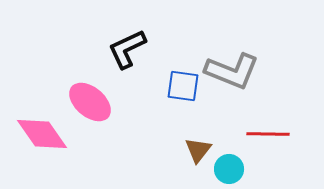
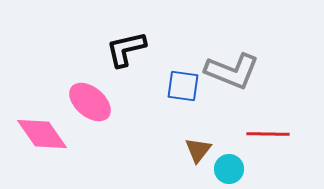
black L-shape: moved 1 px left; rotated 12 degrees clockwise
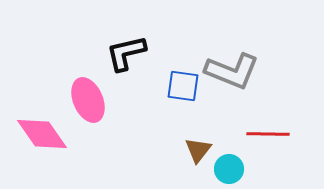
black L-shape: moved 4 px down
pink ellipse: moved 2 px left, 2 px up; rotated 27 degrees clockwise
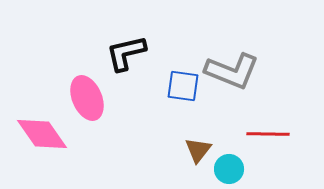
pink ellipse: moved 1 px left, 2 px up
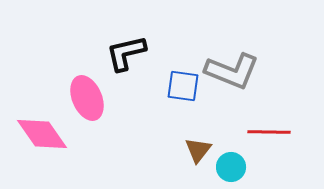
red line: moved 1 px right, 2 px up
cyan circle: moved 2 px right, 2 px up
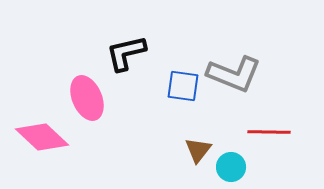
gray L-shape: moved 2 px right, 3 px down
pink diamond: moved 3 px down; rotated 12 degrees counterclockwise
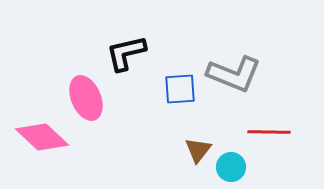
blue square: moved 3 px left, 3 px down; rotated 12 degrees counterclockwise
pink ellipse: moved 1 px left
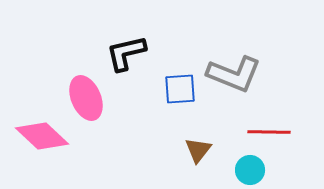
pink diamond: moved 1 px up
cyan circle: moved 19 px right, 3 px down
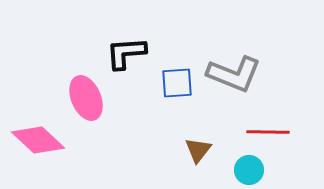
black L-shape: rotated 9 degrees clockwise
blue square: moved 3 px left, 6 px up
red line: moved 1 px left
pink diamond: moved 4 px left, 4 px down
cyan circle: moved 1 px left
